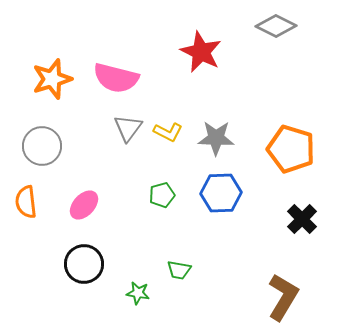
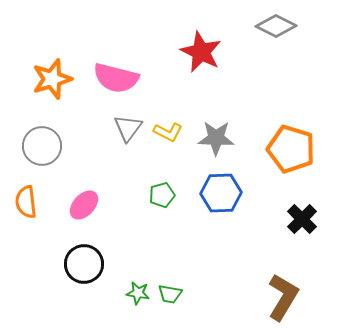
green trapezoid: moved 9 px left, 24 px down
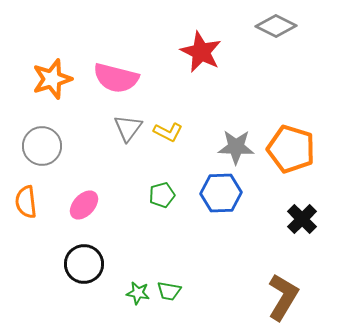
gray star: moved 20 px right, 9 px down
green trapezoid: moved 1 px left, 3 px up
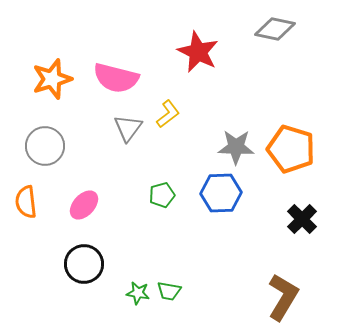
gray diamond: moved 1 px left, 3 px down; rotated 15 degrees counterclockwise
red star: moved 3 px left
yellow L-shape: moved 18 px up; rotated 64 degrees counterclockwise
gray circle: moved 3 px right
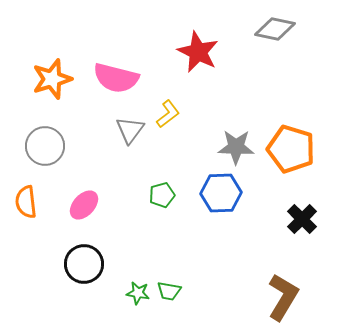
gray triangle: moved 2 px right, 2 px down
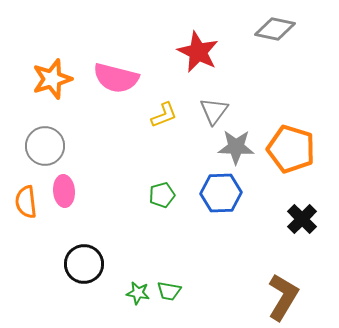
yellow L-shape: moved 4 px left, 1 px down; rotated 16 degrees clockwise
gray triangle: moved 84 px right, 19 px up
pink ellipse: moved 20 px left, 14 px up; rotated 48 degrees counterclockwise
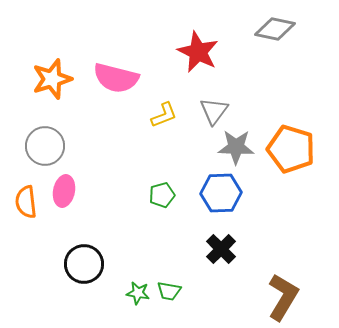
pink ellipse: rotated 16 degrees clockwise
black cross: moved 81 px left, 30 px down
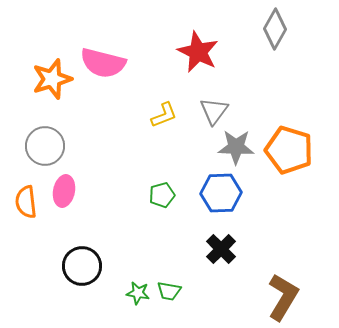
gray diamond: rotated 72 degrees counterclockwise
pink semicircle: moved 13 px left, 15 px up
orange pentagon: moved 2 px left, 1 px down
black circle: moved 2 px left, 2 px down
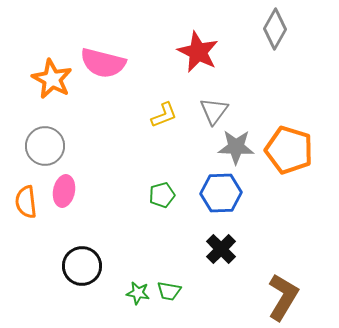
orange star: rotated 27 degrees counterclockwise
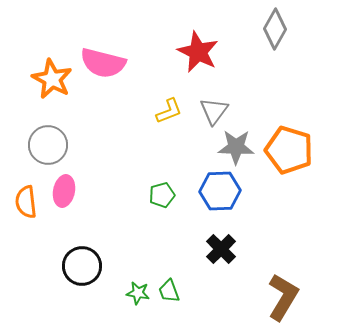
yellow L-shape: moved 5 px right, 4 px up
gray circle: moved 3 px right, 1 px up
blue hexagon: moved 1 px left, 2 px up
green trapezoid: rotated 60 degrees clockwise
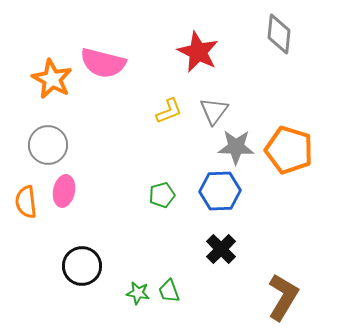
gray diamond: moved 4 px right, 5 px down; rotated 24 degrees counterclockwise
